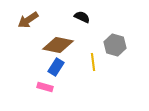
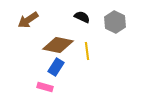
gray hexagon: moved 23 px up; rotated 10 degrees clockwise
yellow line: moved 6 px left, 11 px up
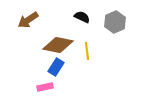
gray hexagon: rotated 10 degrees clockwise
pink rectangle: rotated 28 degrees counterclockwise
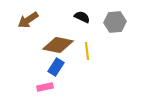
gray hexagon: rotated 20 degrees clockwise
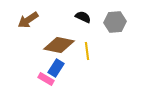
black semicircle: moved 1 px right
brown diamond: moved 1 px right
blue rectangle: moved 1 px down
pink rectangle: moved 1 px right, 8 px up; rotated 42 degrees clockwise
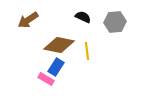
blue rectangle: moved 1 px up
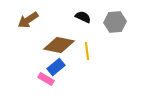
blue rectangle: rotated 18 degrees clockwise
